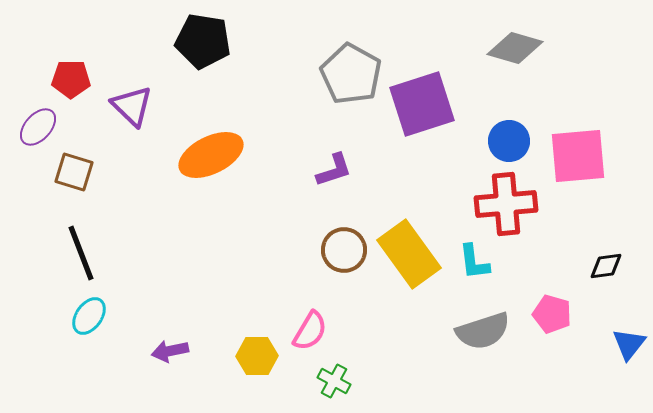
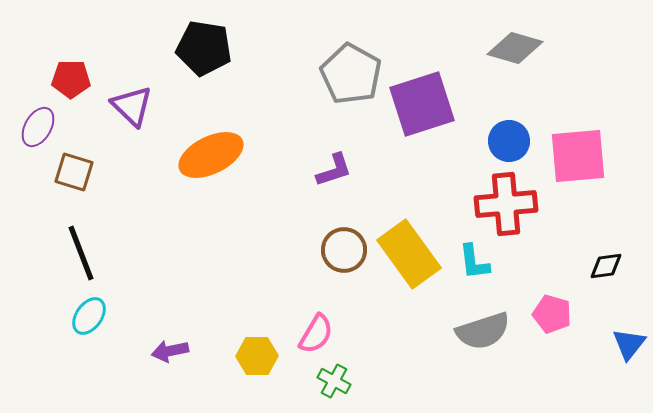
black pentagon: moved 1 px right, 7 px down
purple ellipse: rotated 12 degrees counterclockwise
pink semicircle: moved 6 px right, 3 px down
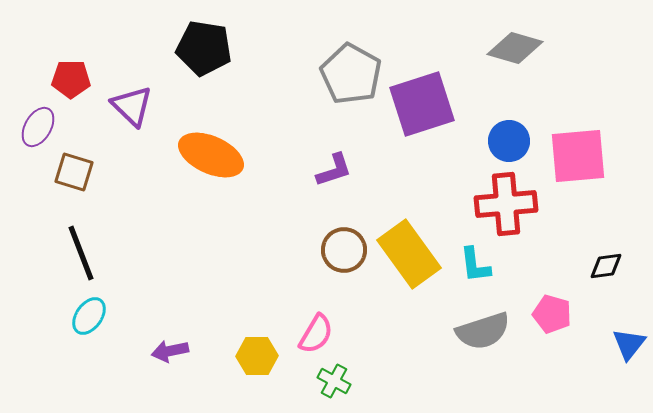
orange ellipse: rotated 50 degrees clockwise
cyan L-shape: moved 1 px right, 3 px down
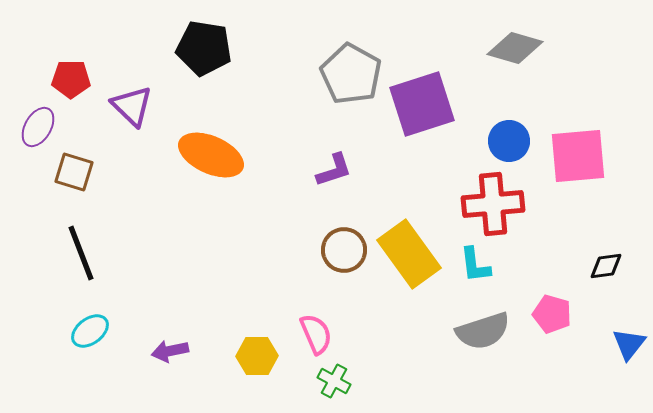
red cross: moved 13 px left
cyan ellipse: moved 1 px right, 15 px down; rotated 18 degrees clockwise
pink semicircle: rotated 54 degrees counterclockwise
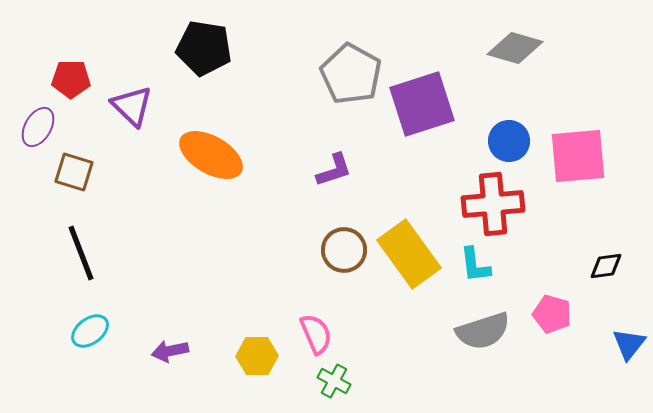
orange ellipse: rotated 6 degrees clockwise
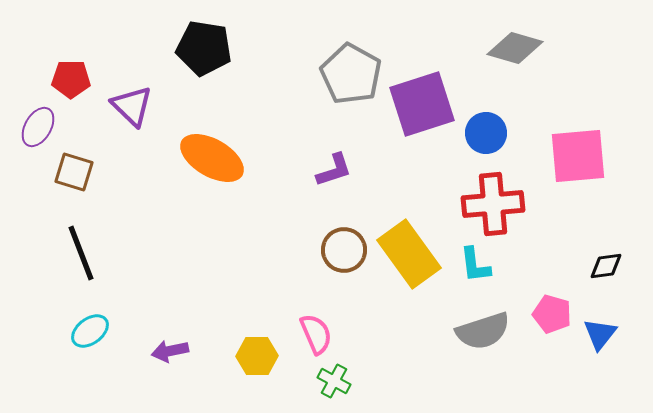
blue circle: moved 23 px left, 8 px up
orange ellipse: moved 1 px right, 3 px down
blue triangle: moved 29 px left, 10 px up
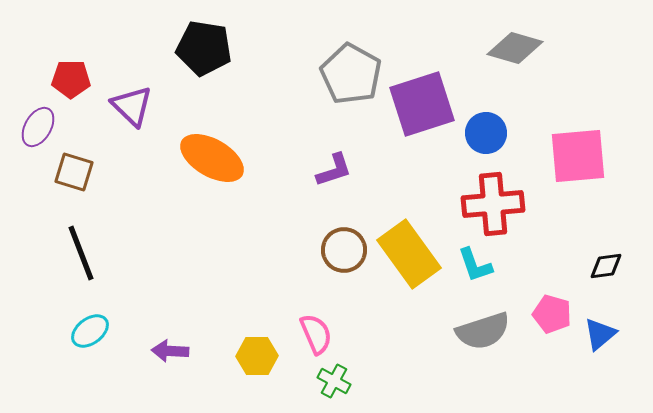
cyan L-shape: rotated 12 degrees counterclockwise
blue triangle: rotated 12 degrees clockwise
purple arrow: rotated 15 degrees clockwise
